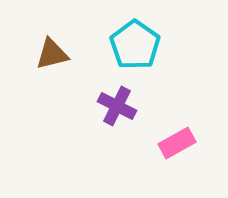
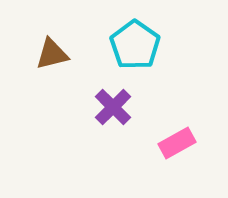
purple cross: moved 4 px left, 1 px down; rotated 18 degrees clockwise
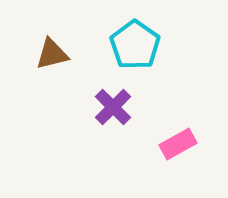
pink rectangle: moved 1 px right, 1 px down
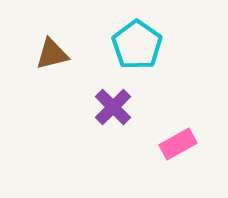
cyan pentagon: moved 2 px right
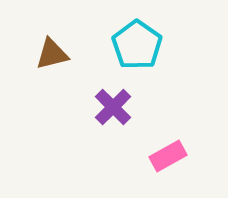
pink rectangle: moved 10 px left, 12 px down
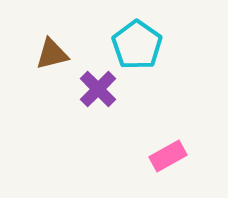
purple cross: moved 15 px left, 18 px up
